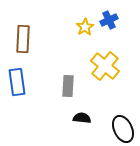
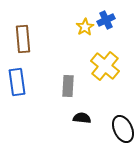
blue cross: moved 3 px left
brown rectangle: rotated 8 degrees counterclockwise
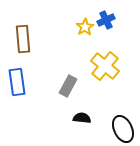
gray rectangle: rotated 25 degrees clockwise
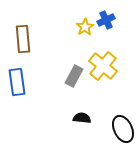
yellow cross: moved 2 px left
gray rectangle: moved 6 px right, 10 px up
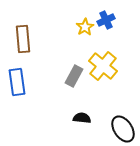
black ellipse: rotated 8 degrees counterclockwise
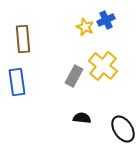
yellow star: rotated 18 degrees counterclockwise
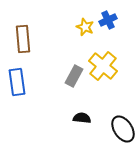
blue cross: moved 2 px right
